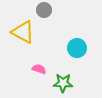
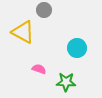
green star: moved 3 px right, 1 px up
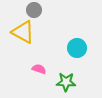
gray circle: moved 10 px left
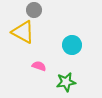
cyan circle: moved 5 px left, 3 px up
pink semicircle: moved 3 px up
green star: rotated 12 degrees counterclockwise
